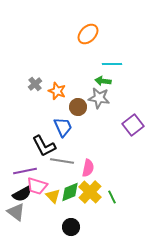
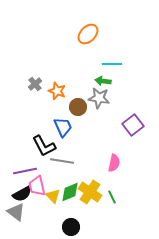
pink semicircle: moved 26 px right, 5 px up
pink trapezoid: rotated 60 degrees clockwise
yellow cross: rotated 10 degrees counterclockwise
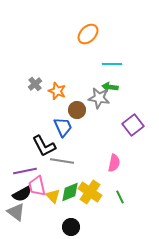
green arrow: moved 7 px right, 6 px down
brown circle: moved 1 px left, 3 px down
green line: moved 8 px right
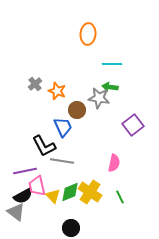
orange ellipse: rotated 40 degrees counterclockwise
black semicircle: moved 1 px right, 2 px down
black circle: moved 1 px down
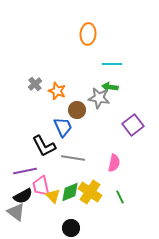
gray line: moved 11 px right, 3 px up
pink trapezoid: moved 4 px right
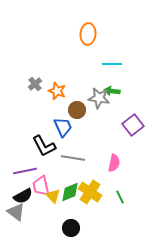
green arrow: moved 2 px right, 4 px down
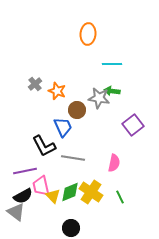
yellow cross: moved 1 px right
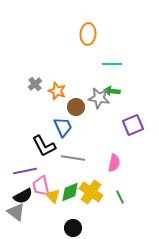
brown circle: moved 1 px left, 3 px up
purple square: rotated 15 degrees clockwise
black circle: moved 2 px right
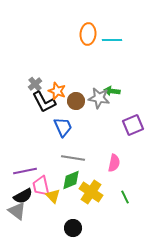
cyan line: moved 24 px up
brown circle: moved 6 px up
black L-shape: moved 44 px up
green diamond: moved 1 px right, 12 px up
green line: moved 5 px right
gray triangle: moved 1 px right, 1 px up
